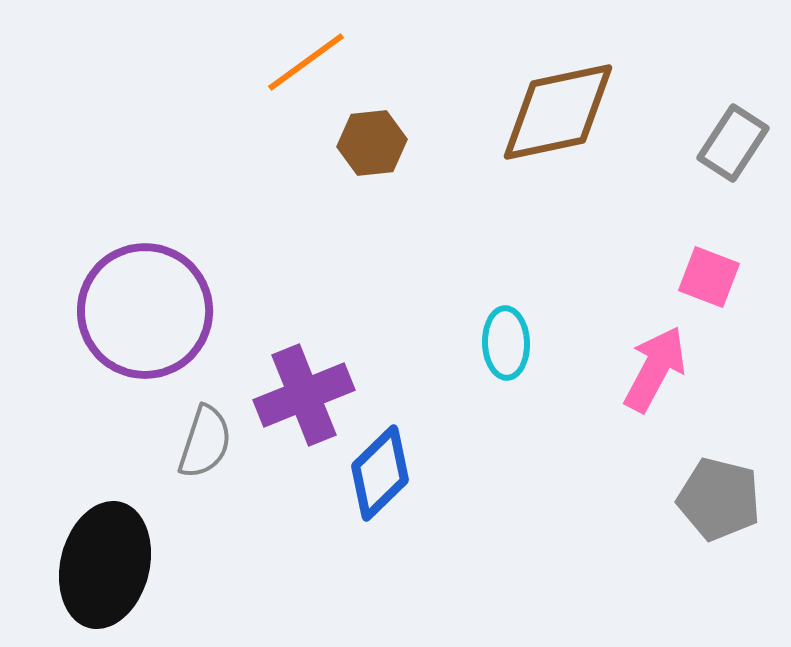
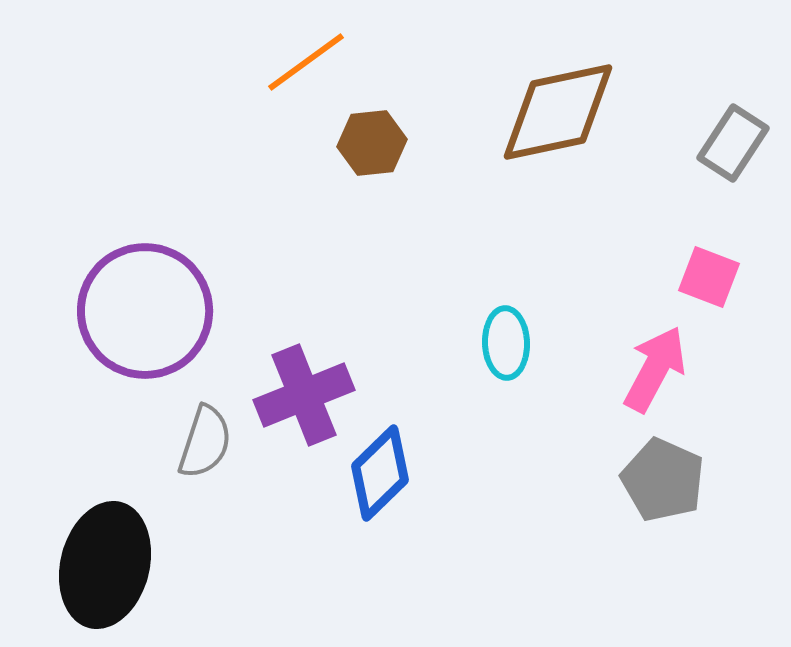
gray pentagon: moved 56 px left, 19 px up; rotated 10 degrees clockwise
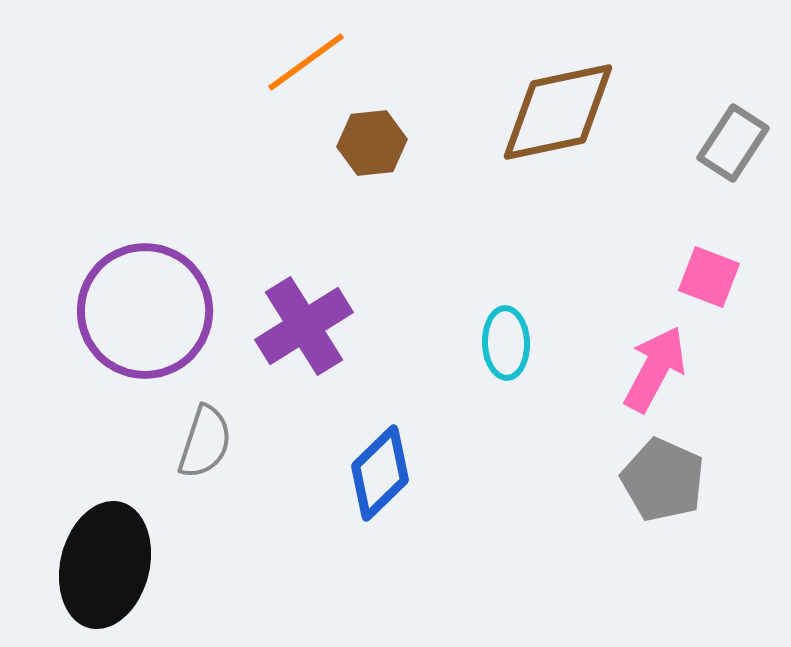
purple cross: moved 69 px up; rotated 10 degrees counterclockwise
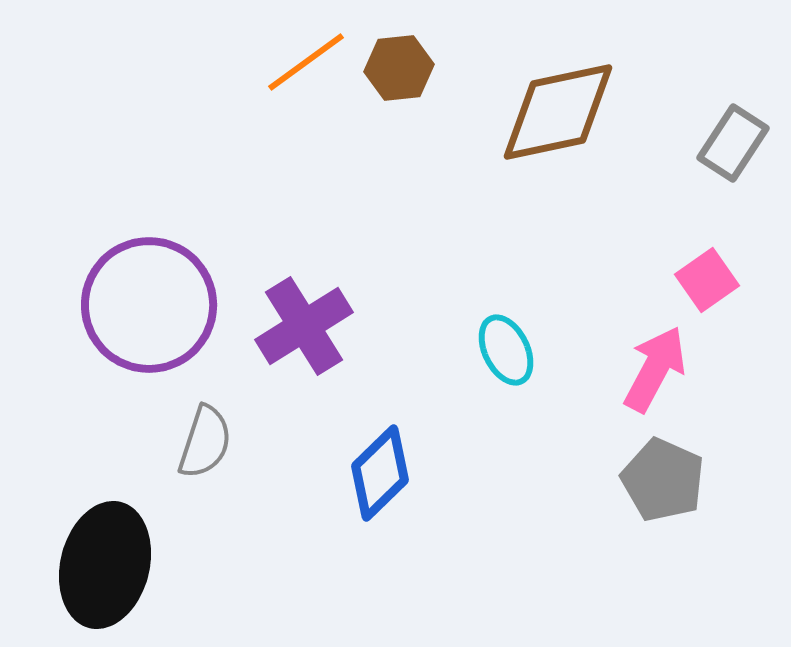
brown hexagon: moved 27 px right, 75 px up
pink square: moved 2 px left, 3 px down; rotated 34 degrees clockwise
purple circle: moved 4 px right, 6 px up
cyan ellipse: moved 7 px down; rotated 24 degrees counterclockwise
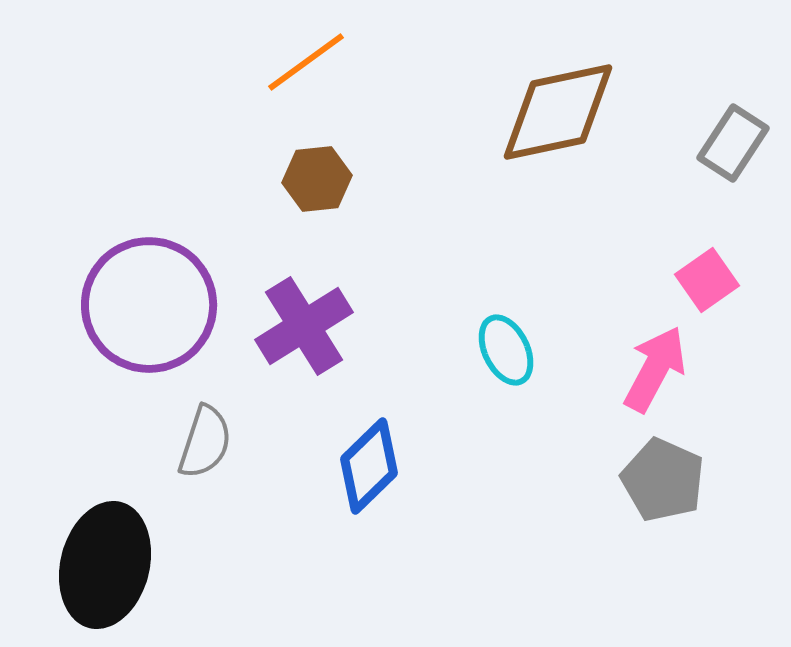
brown hexagon: moved 82 px left, 111 px down
blue diamond: moved 11 px left, 7 px up
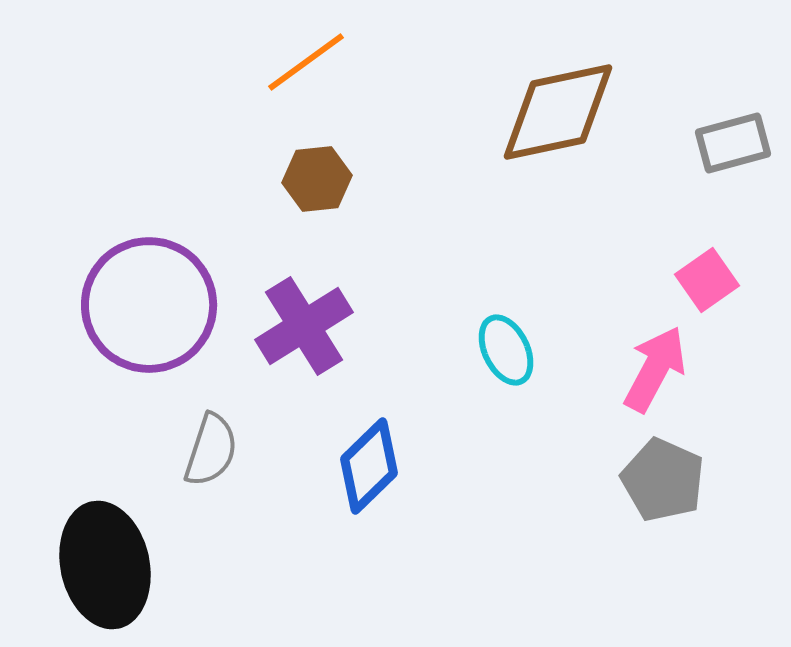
gray rectangle: rotated 42 degrees clockwise
gray semicircle: moved 6 px right, 8 px down
black ellipse: rotated 26 degrees counterclockwise
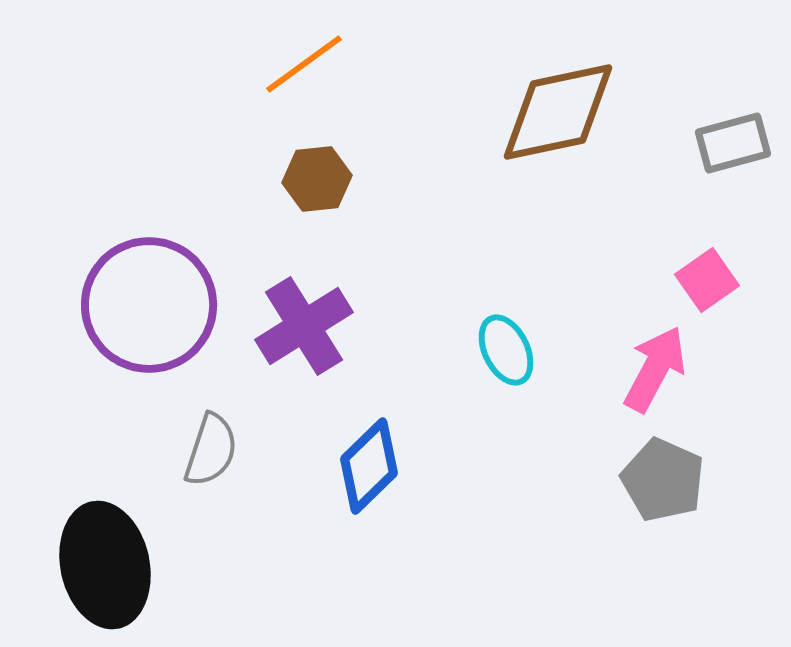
orange line: moved 2 px left, 2 px down
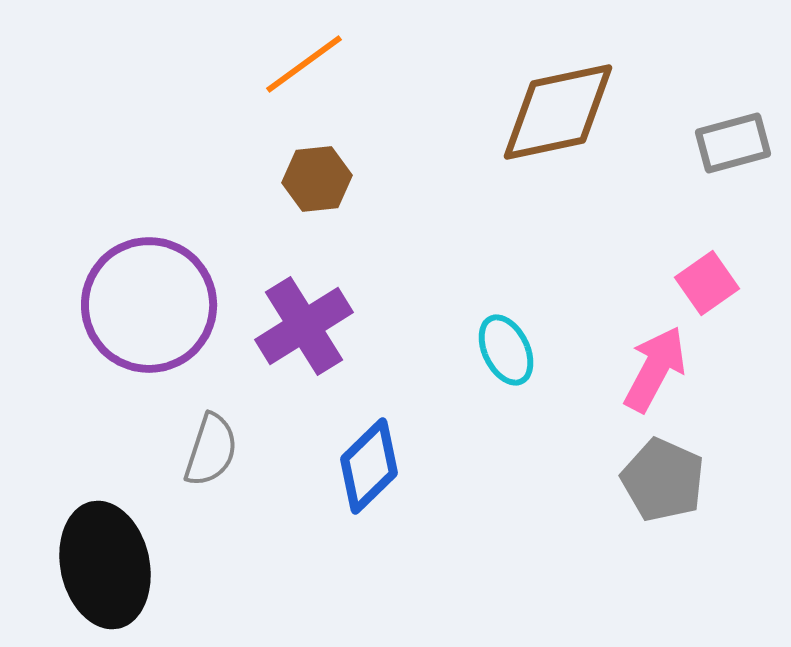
pink square: moved 3 px down
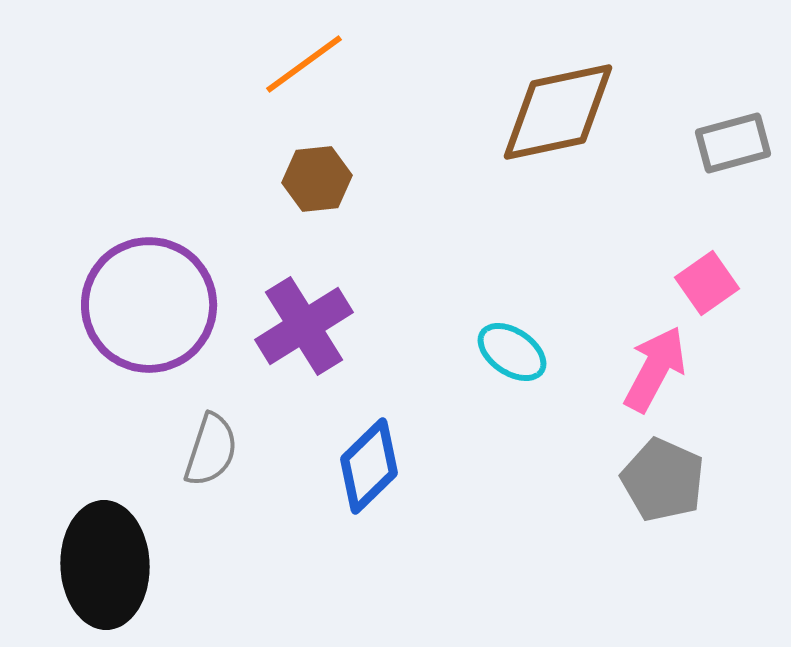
cyan ellipse: moved 6 px right, 2 px down; rotated 30 degrees counterclockwise
black ellipse: rotated 10 degrees clockwise
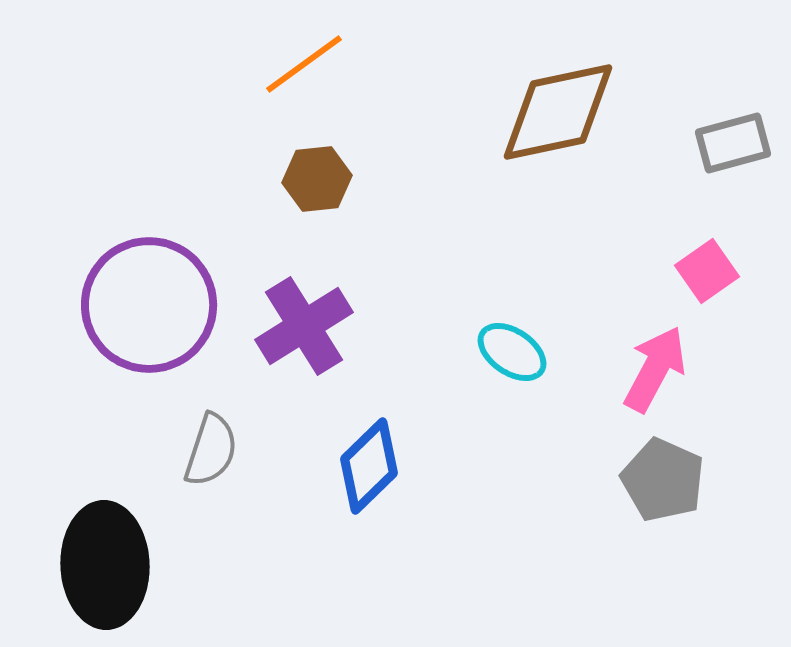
pink square: moved 12 px up
